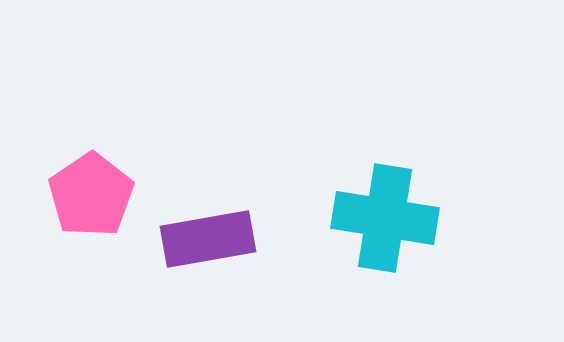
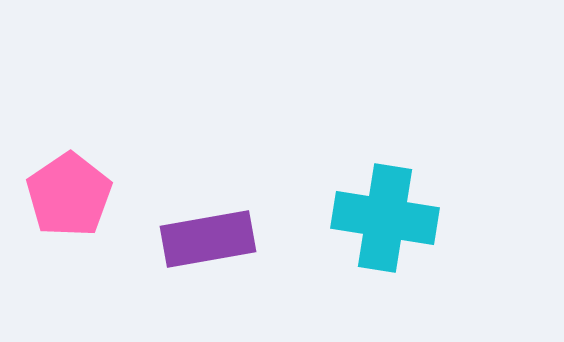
pink pentagon: moved 22 px left
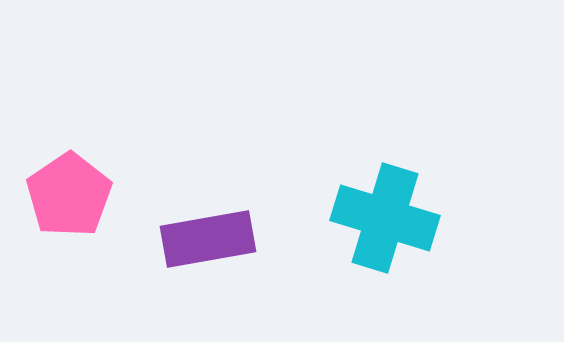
cyan cross: rotated 8 degrees clockwise
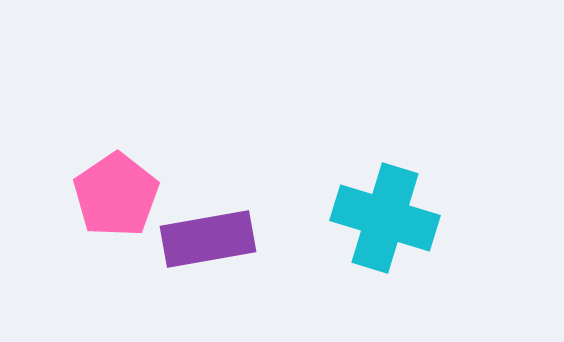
pink pentagon: moved 47 px right
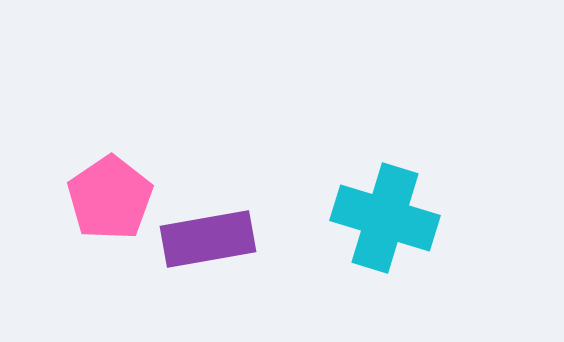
pink pentagon: moved 6 px left, 3 px down
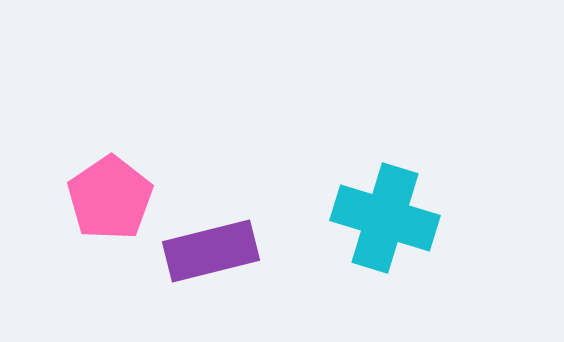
purple rectangle: moved 3 px right, 12 px down; rotated 4 degrees counterclockwise
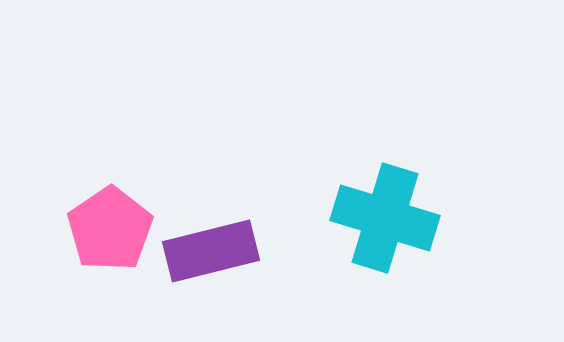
pink pentagon: moved 31 px down
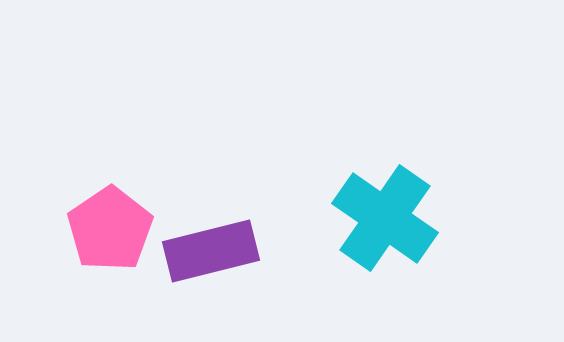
cyan cross: rotated 18 degrees clockwise
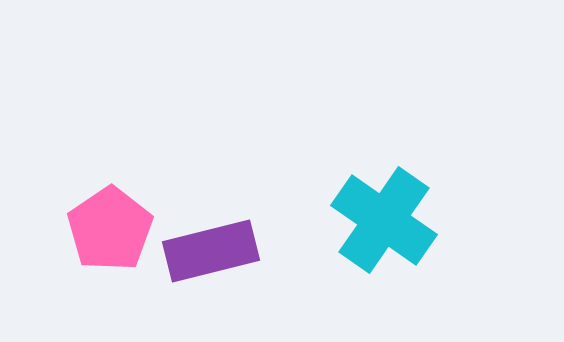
cyan cross: moved 1 px left, 2 px down
